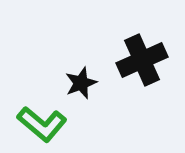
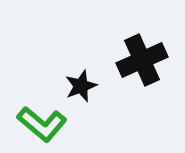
black star: moved 3 px down
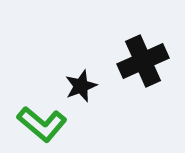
black cross: moved 1 px right, 1 px down
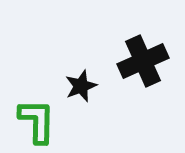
green L-shape: moved 5 px left, 3 px up; rotated 129 degrees counterclockwise
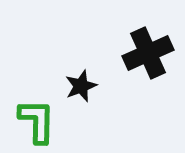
black cross: moved 5 px right, 8 px up
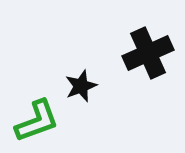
green L-shape: rotated 69 degrees clockwise
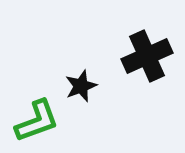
black cross: moved 1 px left, 3 px down
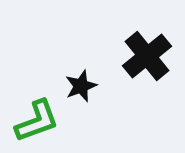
black cross: rotated 15 degrees counterclockwise
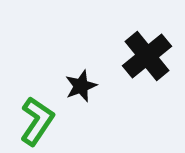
green L-shape: rotated 36 degrees counterclockwise
